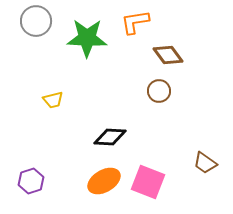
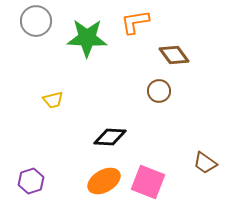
brown diamond: moved 6 px right
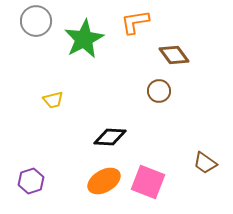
green star: moved 3 px left, 1 px down; rotated 30 degrees counterclockwise
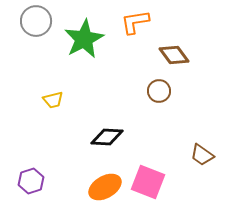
black diamond: moved 3 px left
brown trapezoid: moved 3 px left, 8 px up
orange ellipse: moved 1 px right, 6 px down
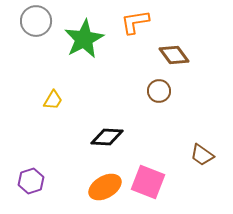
yellow trapezoid: rotated 45 degrees counterclockwise
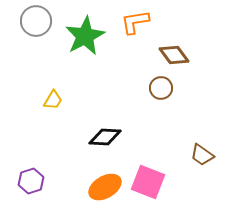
green star: moved 1 px right, 3 px up
brown circle: moved 2 px right, 3 px up
black diamond: moved 2 px left
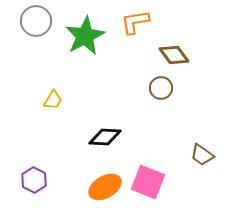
purple hexagon: moved 3 px right, 1 px up; rotated 15 degrees counterclockwise
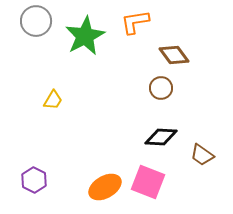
black diamond: moved 56 px right
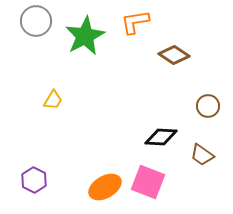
brown diamond: rotated 20 degrees counterclockwise
brown circle: moved 47 px right, 18 px down
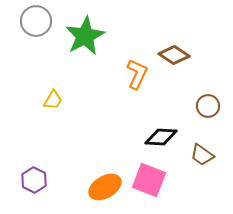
orange L-shape: moved 2 px right, 52 px down; rotated 124 degrees clockwise
pink square: moved 1 px right, 2 px up
